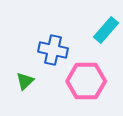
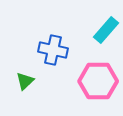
pink hexagon: moved 12 px right
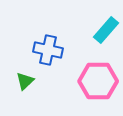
blue cross: moved 5 px left
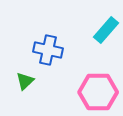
pink hexagon: moved 11 px down
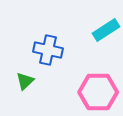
cyan rectangle: rotated 16 degrees clockwise
